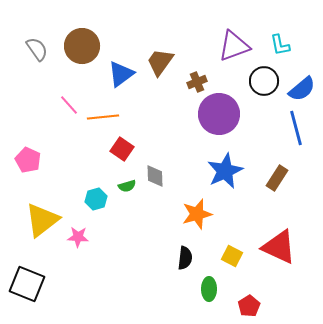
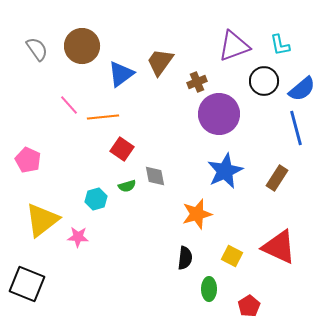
gray diamond: rotated 10 degrees counterclockwise
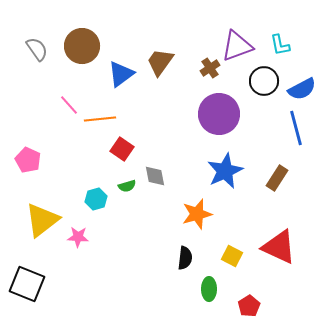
purple triangle: moved 3 px right
brown cross: moved 13 px right, 14 px up; rotated 12 degrees counterclockwise
blue semicircle: rotated 12 degrees clockwise
orange line: moved 3 px left, 2 px down
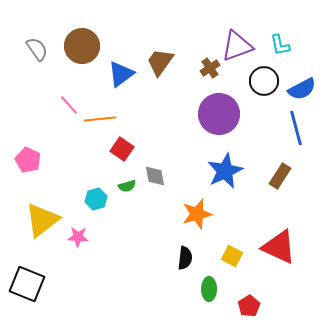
brown rectangle: moved 3 px right, 2 px up
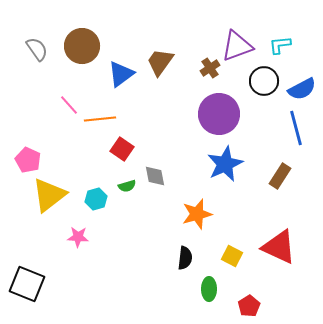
cyan L-shape: rotated 95 degrees clockwise
blue star: moved 7 px up
yellow triangle: moved 7 px right, 25 px up
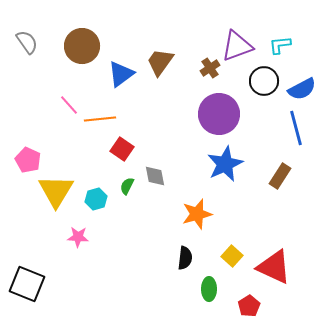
gray semicircle: moved 10 px left, 7 px up
green semicircle: rotated 132 degrees clockwise
yellow triangle: moved 7 px right, 4 px up; rotated 21 degrees counterclockwise
red triangle: moved 5 px left, 20 px down
yellow square: rotated 15 degrees clockwise
